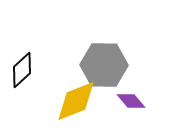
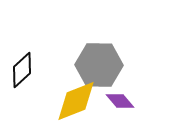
gray hexagon: moved 5 px left
purple diamond: moved 11 px left
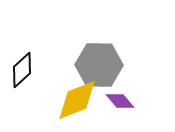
yellow diamond: moved 1 px right, 1 px up
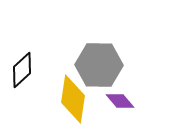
yellow diamond: moved 4 px left, 1 px up; rotated 60 degrees counterclockwise
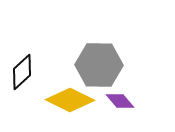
black diamond: moved 2 px down
yellow diamond: moved 3 px left, 1 px down; rotated 72 degrees counterclockwise
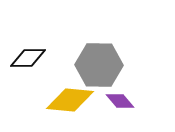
black diamond: moved 6 px right, 14 px up; rotated 42 degrees clockwise
yellow diamond: rotated 21 degrees counterclockwise
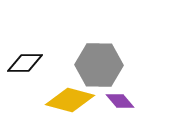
black diamond: moved 3 px left, 5 px down
yellow diamond: rotated 9 degrees clockwise
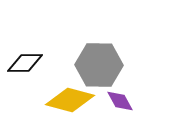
purple diamond: rotated 12 degrees clockwise
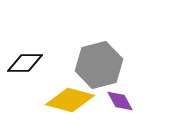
gray hexagon: rotated 15 degrees counterclockwise
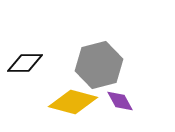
yellow diamond: moved 3 px right, 2 px down
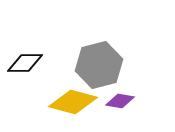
purple diamond: rotated 52 degrees counterclockwise
